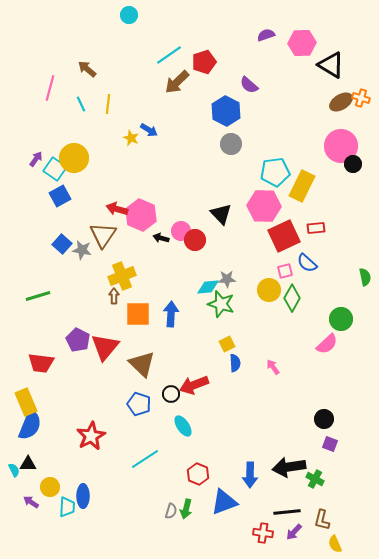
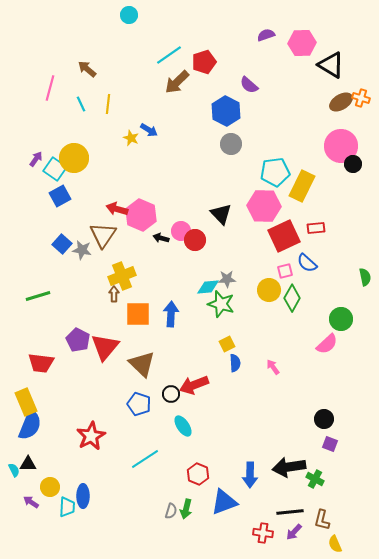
brown arrow at (114, 296): moved 2 px up
black line at (287, 512): moved 3 px right
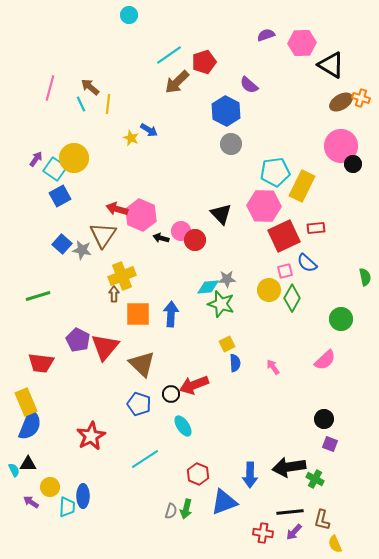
brown arrow at (87, 69): moved 3 px right, 18 px down
pink semicircle at (327, 344): moved 2 px left, 16 px down
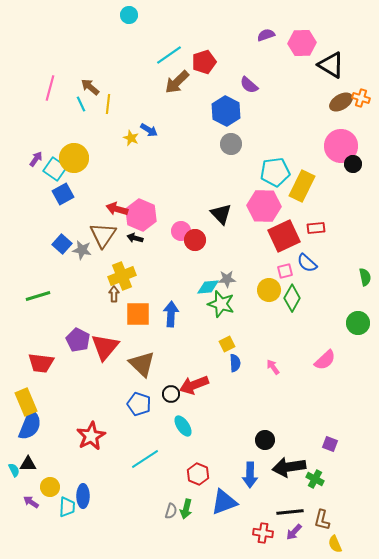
blue square at (60, 196): moved 3 px right, 2 px up
black arrow at (161, 238): moved 26 px left
green circle at (341, 319): moved 17 px right, 4 px down
black circle at (324, 419): moved 59 px left, 21 px down
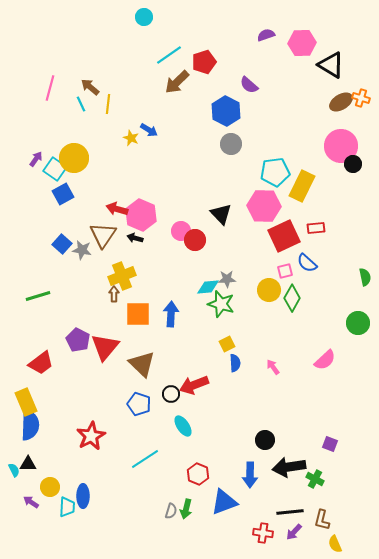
cyan circle at (129, 15): moved 15 px right, 2 px down
red trapezoid at (41, 363): rotated 44 degrees counterclockwise
blue semicircle at (30, 425): rotated 20 degrees counterclockwise
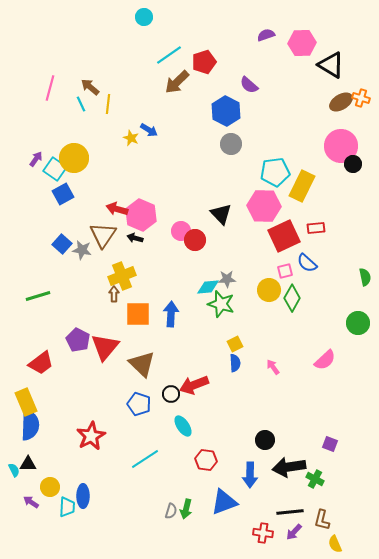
yellow square at (227, 344): moved 8 px right
red hexagon at (198, 474): moved 8 px right, 14 px up; rotated 15 degrees counterclockwise
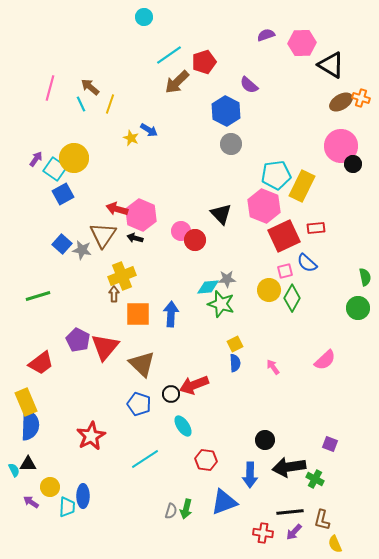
yellow line at (108, 104): moved 2 px right; rotated 12 degrees clockwise
cyan pentagon at (275, 172): moved 1 px right, 3 px down
pink hexagon at (264, 206): rotated 20 degrees clockwise
green circle at (358, 323): moved 15 px up
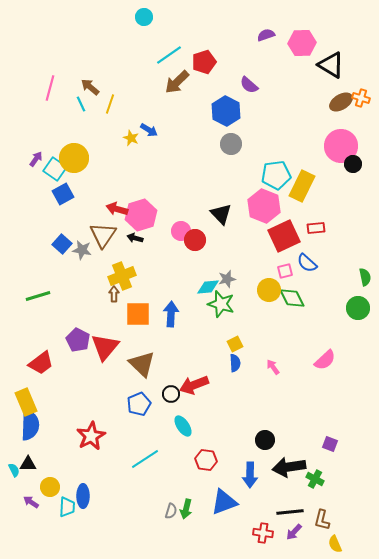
pink hexagon at (141, 215): rotated 20 degrees clockwise
gray star at (227, 279): rotated 12 degrees counterclockwise
green diamond at (292, 298): rotated 56 degrees counterclockwise
blue pentagon at (139, 404): rotated 30 degrees clockwise
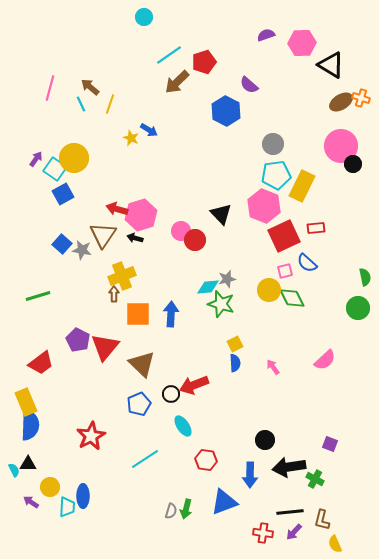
gray circle at (231, 144): moved 42 px right
